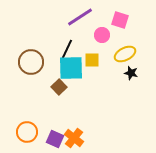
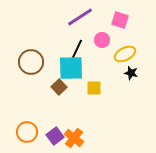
pink circle: moved 5 px down
black line: moved 10 px right
yellow square: moved 2 px right, 28 px down
purple square: moved 3 px up; rotated 30 degrees clockwise
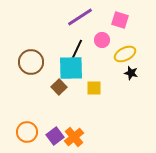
orange cross: moved 1 px up; rotated 12 degrees clockwise
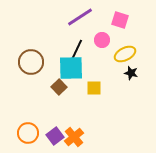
orange circle: moved 1 px right, 1 px down
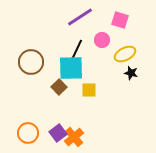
yellow square: moved 5 px left, 2 px down
purple square: moved 3 px right, 3 px up
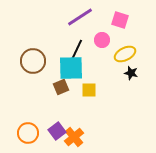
brown circle: moved 2 px right, 1 px up
brown square: moved 2 px right; rotated 21 degrees clockwise
purple square: moved 1 px left, 2 px up
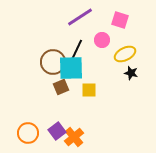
brown circle: moved 20 px right, 1 px down
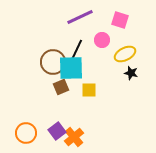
purple line: rotated 8 degrees clockwise
orange circle: moved 2 px left
